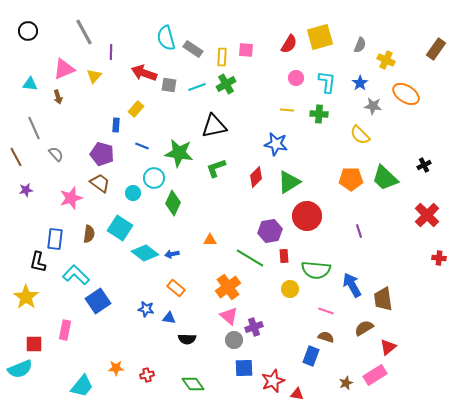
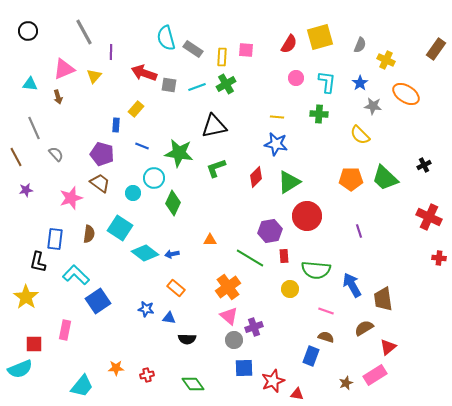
yellow line at (287, 110): moved 10 px left, 7 px down
red cross at (427, 215): moved 2 px right, 2 px down; rotated 20 degrees counterclockwise
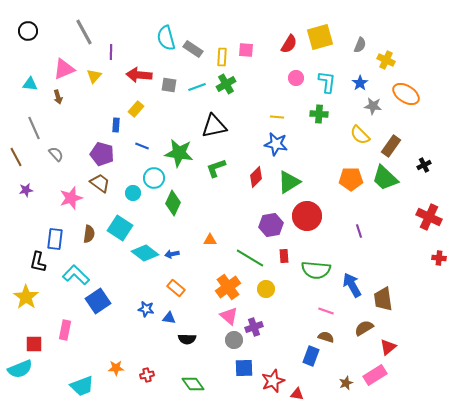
brown rectangle at (436, 49): moved 45 px left, 97 px down
red arrow at (144, 73): moved 5 px left, 2 px down; rotated 15 degrees counterclockwise
purple hexagon at (270, 231): moved 1 px right, 6 px up
yellow circle at (290, 289): moved 24 px left
cyan trapezoid at (82, 386): rotated 30 degrees clockwise
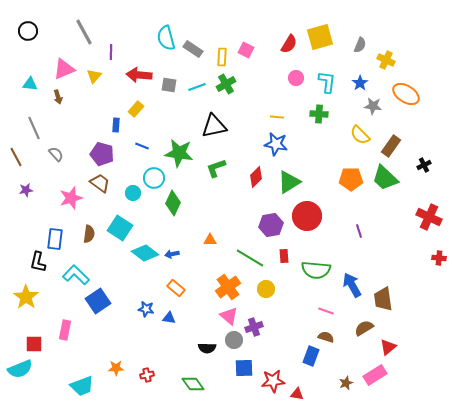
pink square at (246, 50): rotated 21 degrees clockwise
black semicircle at (187, 339): moved 20 px right, 9 px down
red star at (273, 381): rotated 15 degrees clockwise
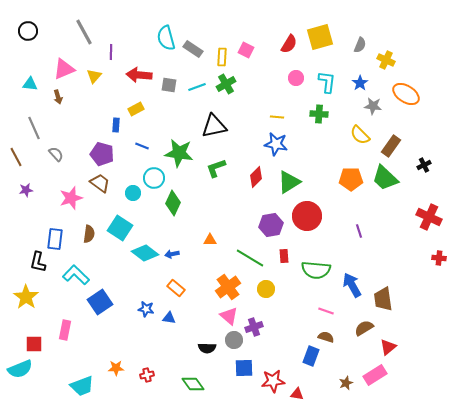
yellow rectangle at (136, 109): rotated 21 degrees clockwise
blue square at (98, 301): moved 2 px right, 1 px down
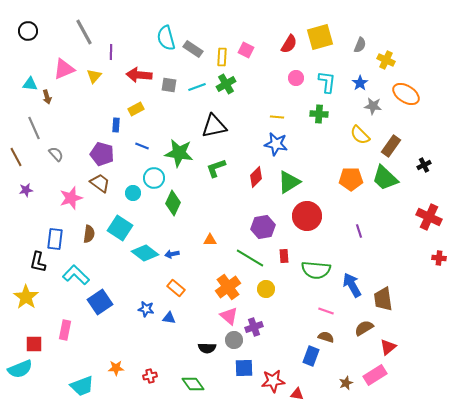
brown arrow at (58, 97): moved 11 px left
purple hexagon at (271, 225): moved 8 px left, 2 px down
red cross at (147, 375): moved 3 px right, 1 px down
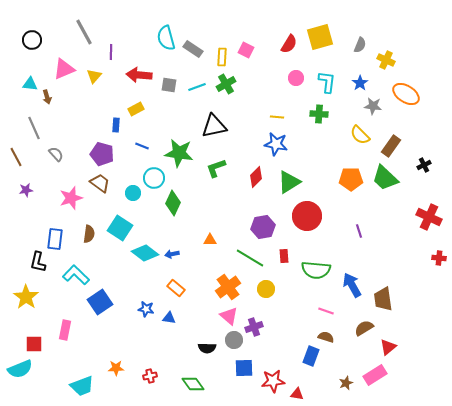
black circle at (28, 31): moved 4 px right, 9 px down
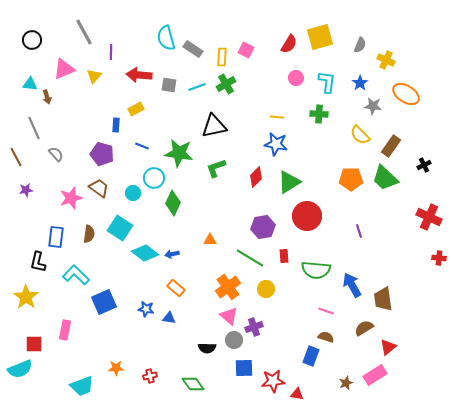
brown trapezoid at (100, 183): moved 1 px left, 5 px down
blue rectangle at (55, 239): moved 1 px right, 2 px up
blue square at (100, 302): moved 4 px right; rotated 10 degrees clockwise
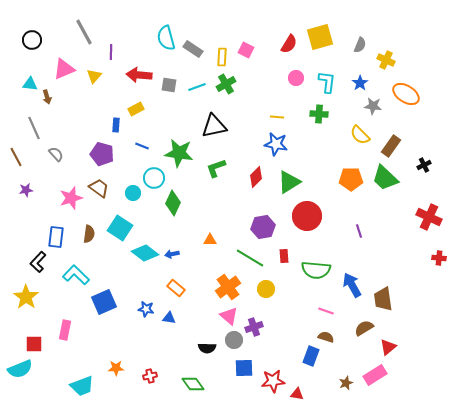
black L-shape at (38, 262): rotated 30 degrees clockwise
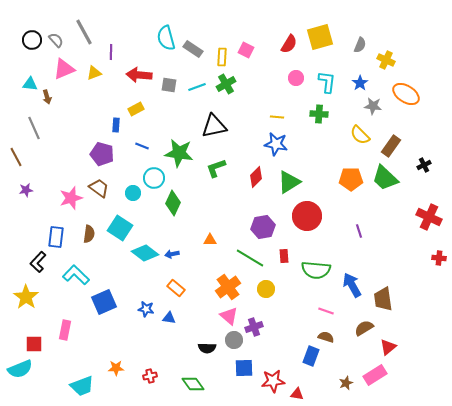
yellow triangle at (94, 76): moved 3 px up; rotated 28 degrees clockwise
gray semicircle at (56, 154): moved 114 px up
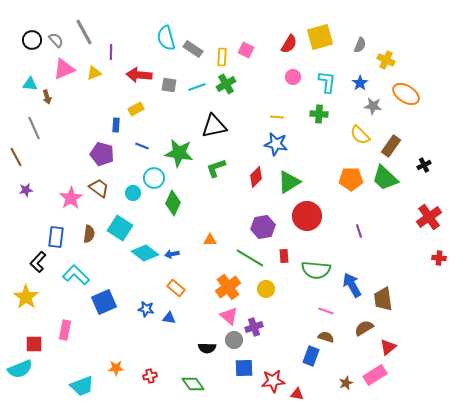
pink circle at (296, 78): moved 3 px left, 1 px up
pink star at (71, 198): rotated 15 degrees counterclockwise
red cross at (429, 217): rotated 30 degrees clockwise
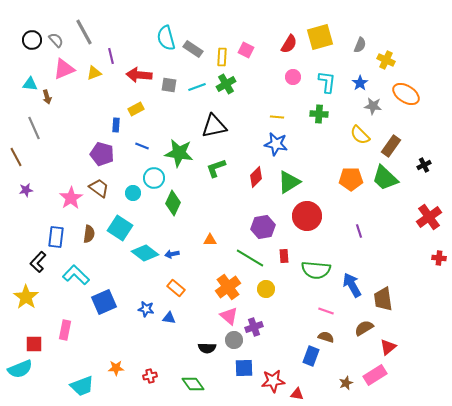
purple line at (111, 52): moved 4 px down; rotated 14 degrees counterclockwise
